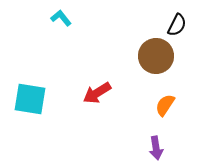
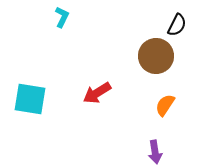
cyan L-shape: moved 1 px right, 1 px up; rotated 65 degrees clockwise
purple arrow: moved 1 px left, 4 px down
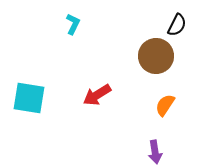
cyan L-shape: moved 11 px right, 7 px down
red arrow: moved 2 px down
cyan square: moved 1 px left, 1 px up
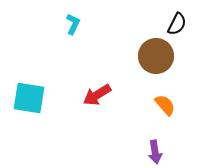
black semicircle: moved 1 px up
orange semicircle: rotated 105 degrees clockwise
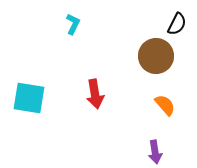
red arrow: moved 2 px left, 1 px up; rotated 68 degrees counterclockwise
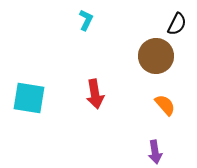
cyan L-shape: moved 13 px right, 4 px up
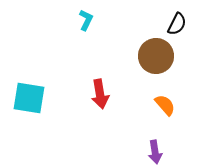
red arrow: moved 5 px right
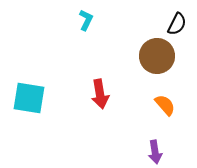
brown circle: moved 1 px right
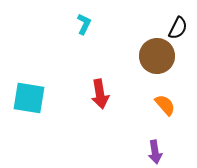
cyan L-shape: moved 2 px left, 4 px down
black semicircle: moved 1 px right, 4 px down
